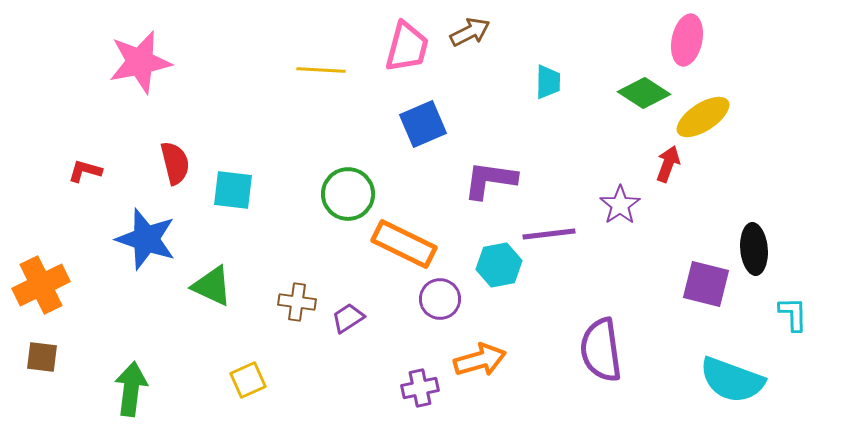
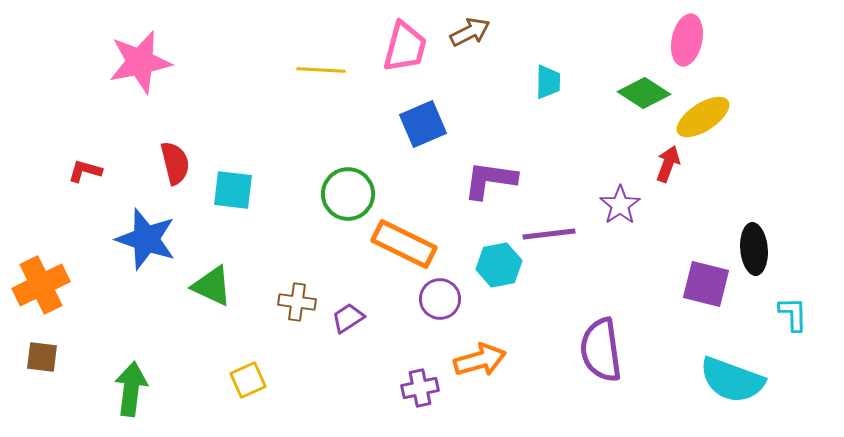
pink trapezoid: moved 2 px left
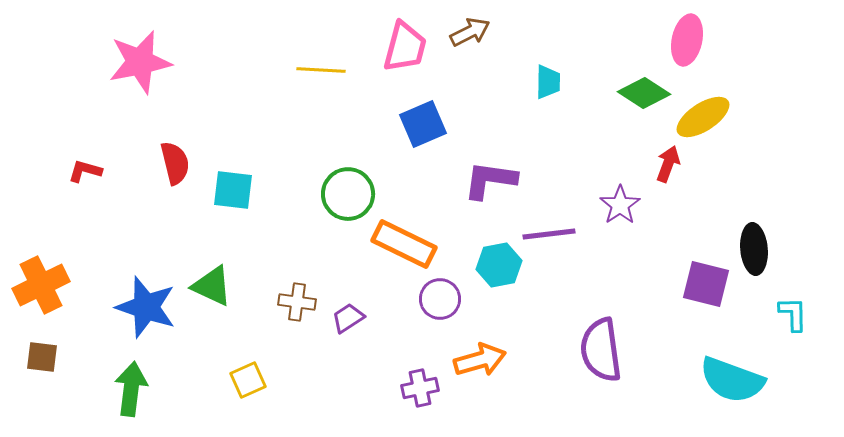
blue star: moved 68 px down
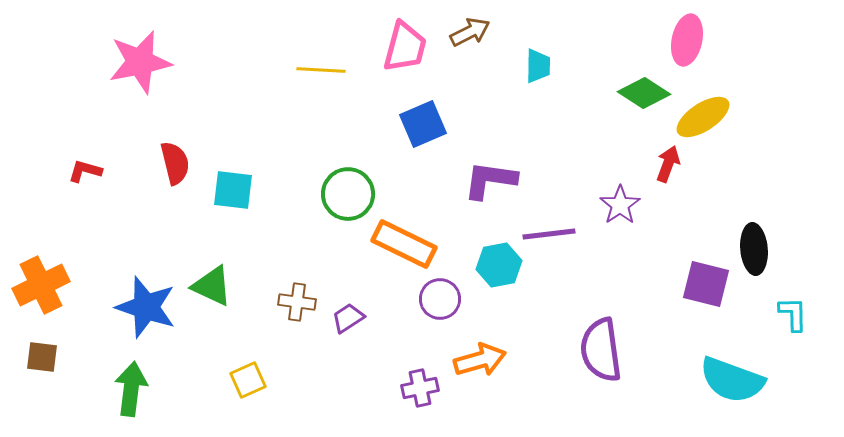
cyan trapezoid: moved 10 px left, 16 px up
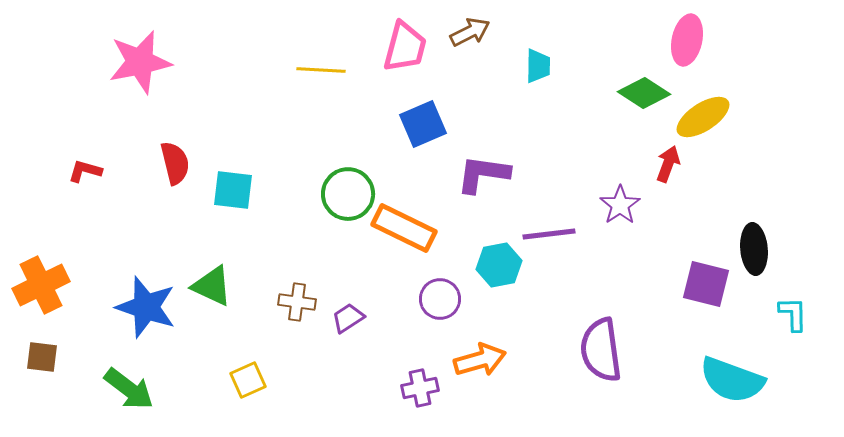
purple L-shape: moved 7 px left, 6 px up
orange rectangle: moved 16 px up
green arrow: moved 2 px left; rotated 120 degrees clockwise
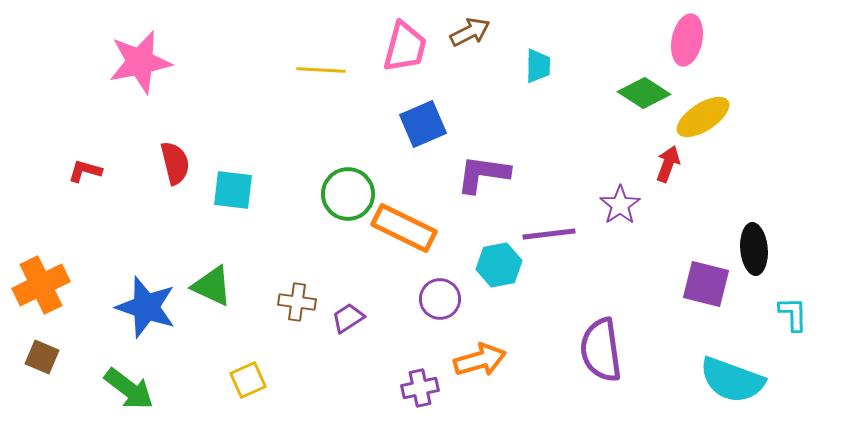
brown square: rotated 16 degrees clockwise
